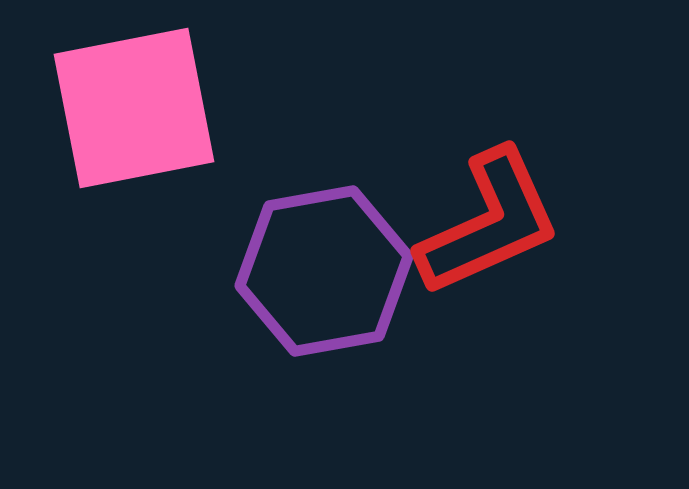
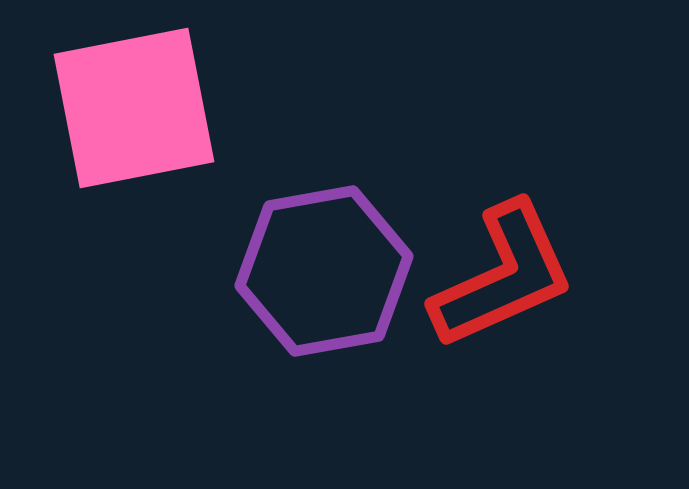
red L-shape: moved 14 px right, 53 px down
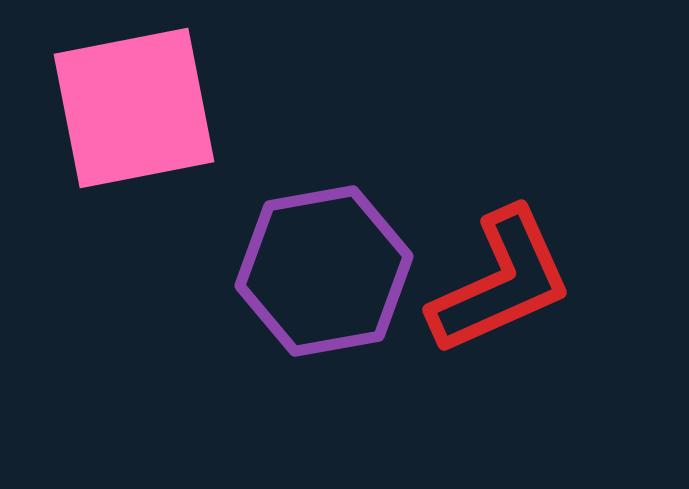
red L-shape: moved 2 px left, 6 px down
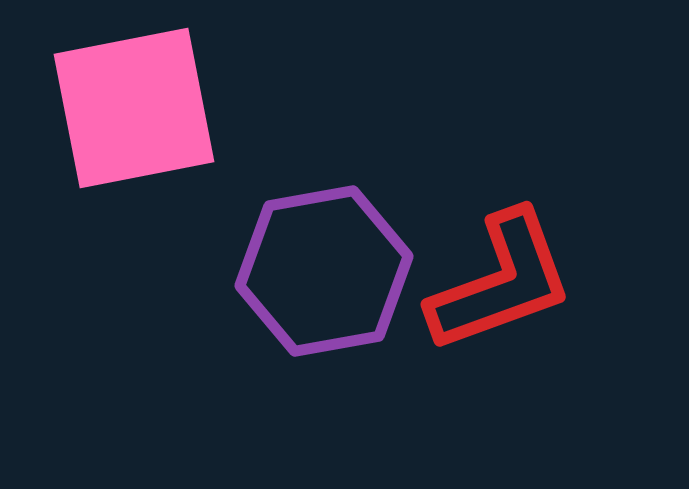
red L-shape: rotated 4 degrees clockwise
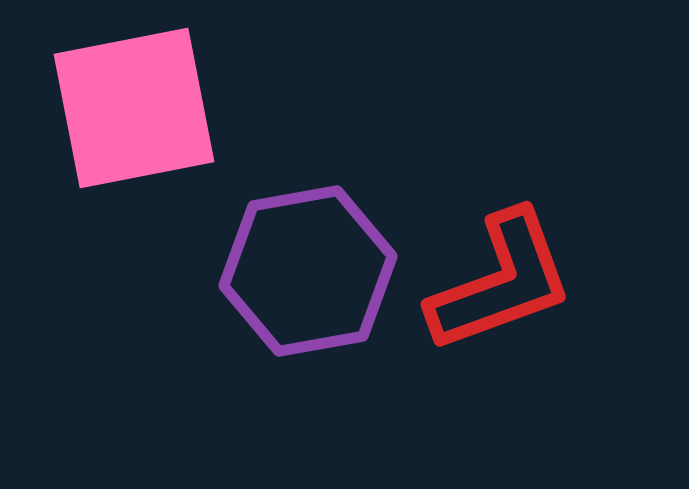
purple hexagon: moved 16 px left
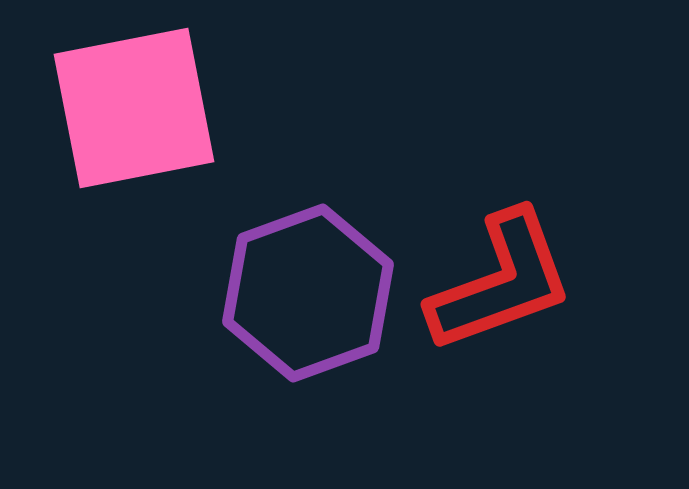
purple hexagon: moved 22 px down; rotated 10 degrees counterclockwise
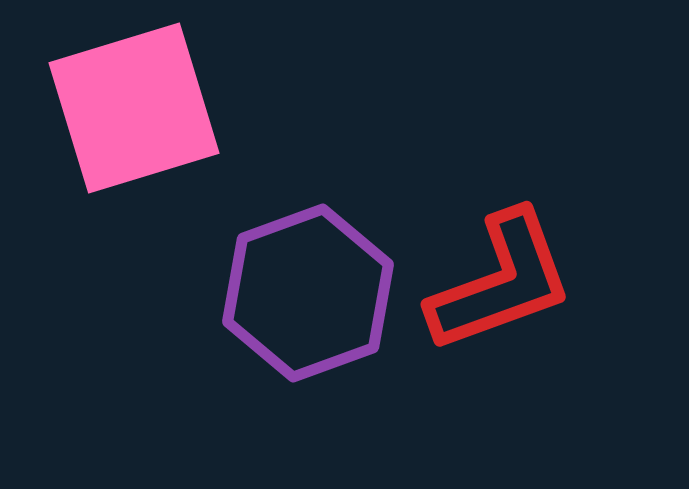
pink square: rotated 6 degrees counterclockwise
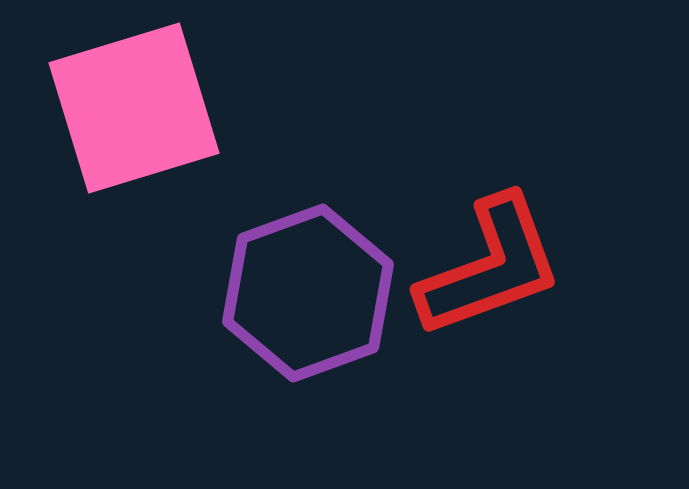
red L-shape: moved 11 px left, 15 px up
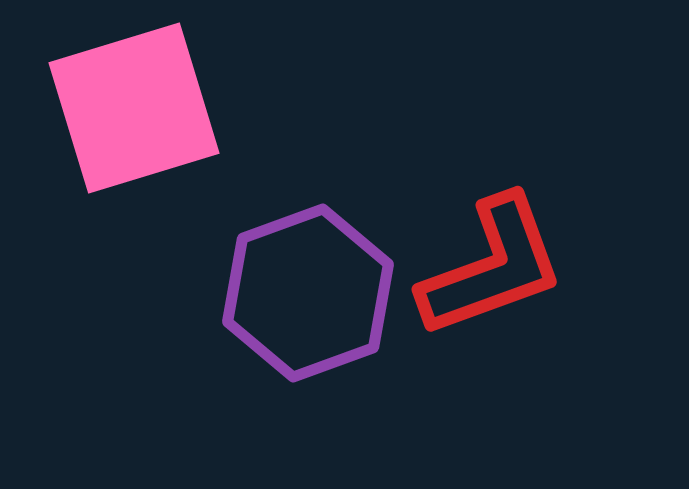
red L-shape: moved 2 px right
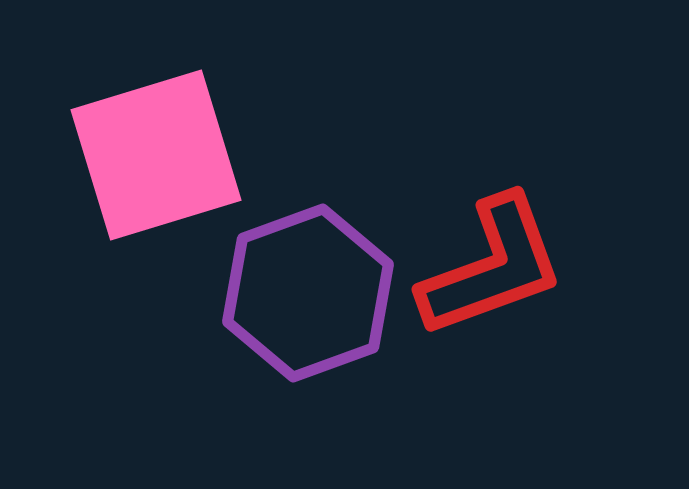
pink square: moved 22 px right, 47 px down
